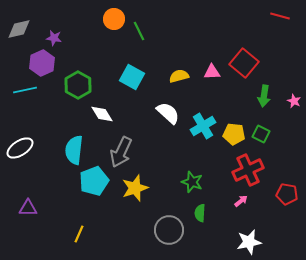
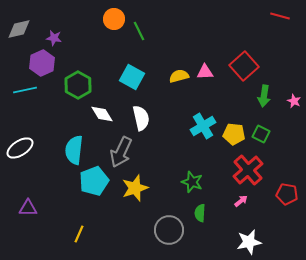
red square: moved 3 px down; rotated 8 degrees clockwise
pink triangle: moved 7 px left
white semicircle: moved 27 px left, 5 px down; rotated 35 degrees clockwise
red cross: rotated 16 degrees counterclockwise
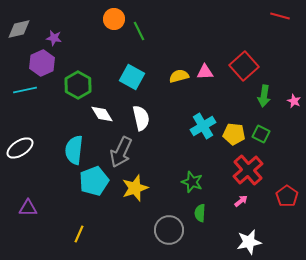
red pentagon: moved 2 px down; rotated 25 degrees clockwise
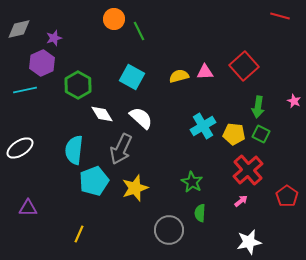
purple star: rotated 28 degrees counterclockwise
green arrow: moved 6 px left, 11 px down
white semicircle: rotated 35 degrees counterclockwise
gray arrow: moved 3 px up
green star: rotated 10 degrees clockwise
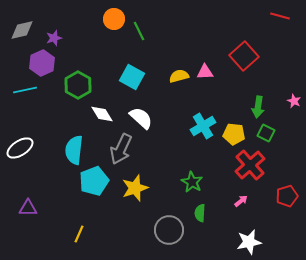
gray diamond: moved 3 px right, 1 px down
red square: moved 10 px up
green square: moved 5 px right, 1 px up
red cross: moved 2 px right, 5 px up
red pentagon: rotated 20 degrees clockwise
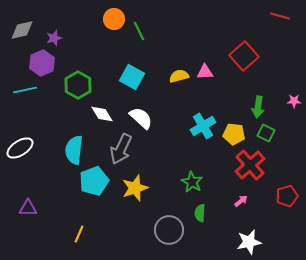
pink star: rotated 24 degrees counterclockwise
